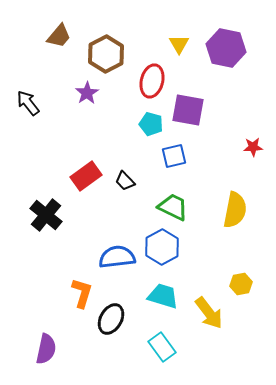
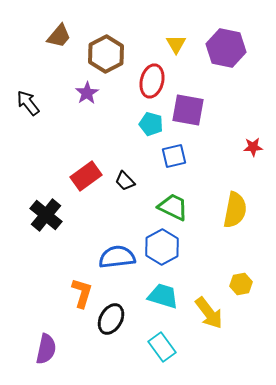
yellow triangle: moved 3 px left
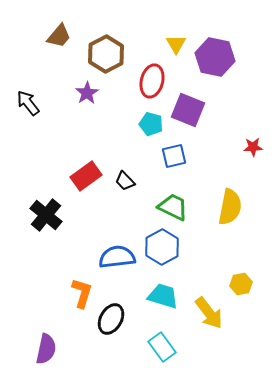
purple hexagon: moved 11 px left, 9 px down
purple square: rotated 12 degrees clockwise
yellow semicircle: moved 5 px left, 3 px up
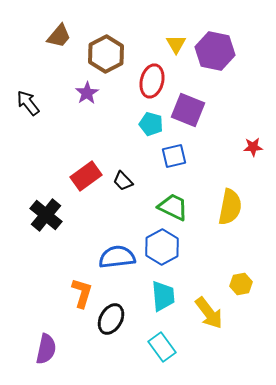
purple hexagon: moved 6 px up
black trapezoid: moved 2 px left
cyan trapezoid: rotated 68 degrees clockwise
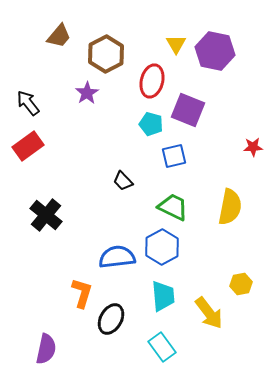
red rectangle: moved 58 px left, 30 px up
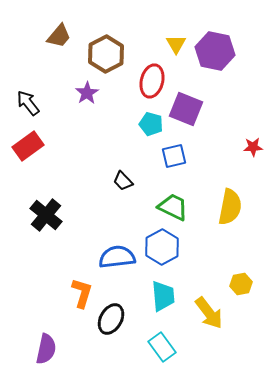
purple square: moved 2 px left, 1 px up
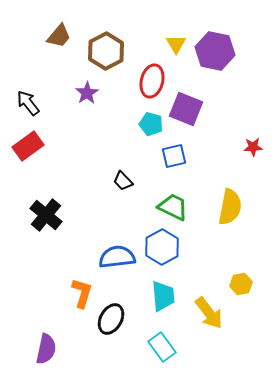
brown hexagon: moved 3 px up
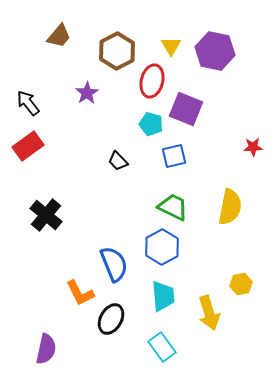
yellow triangle: moved 5 px left, 2 px down
brown hexagon: moved 11 px right
black trapezoid: moved 5 px left, 20 px up
blue semicircle: moved 3 px left, 7 px down; rotated 75 degrees clockwise
orange L-shape: moved 2 px left; rotated 136 degrees clockwise
yellow arrow: rotated 20 degrees clockwise
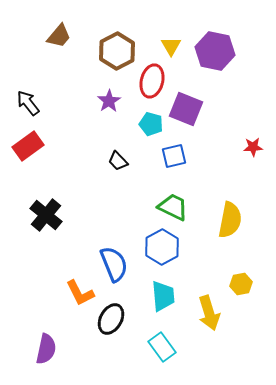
purple star: moved 22 px right, 8 px down
yellow semicircle: moved 13 px down
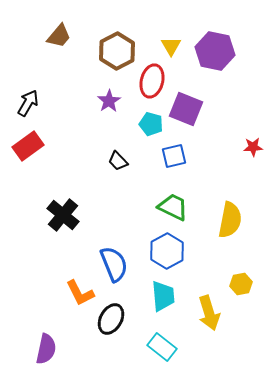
black arrow: rotated 68 degrees clockwise
black cross: moved 17 px right
blue hexagon: moved 5 px right, 4 px down
cyan rectangle: rotated 16 degrees counterclockwise
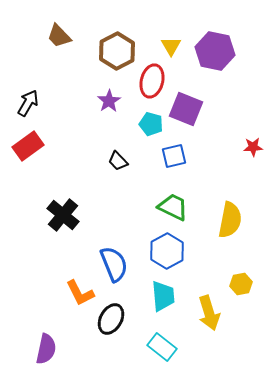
brown trapezoid: rotated 96 degrees clockwise
